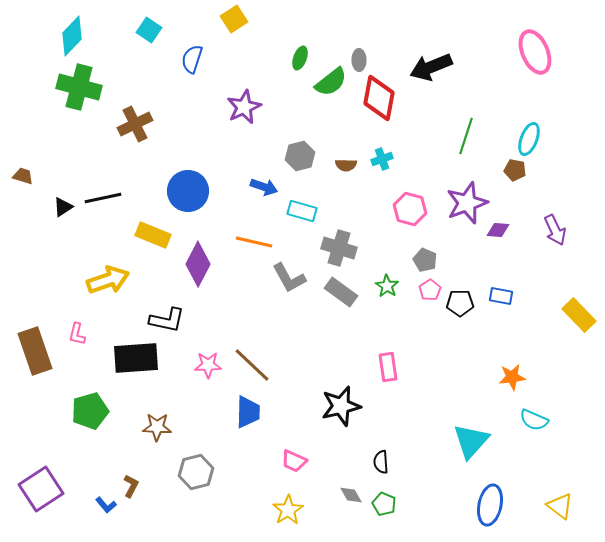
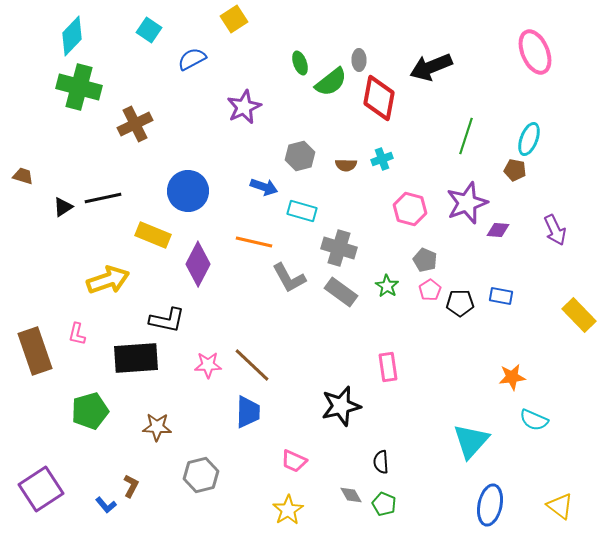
green ellipse at (300, 58): moved 5 px down; rotated 40 degrees counterclockwise
blue semicircle at (192, 59): rotated 44 degrees clockwise
gray hexagon at (196, 472): moved 5 px right, 3 px down
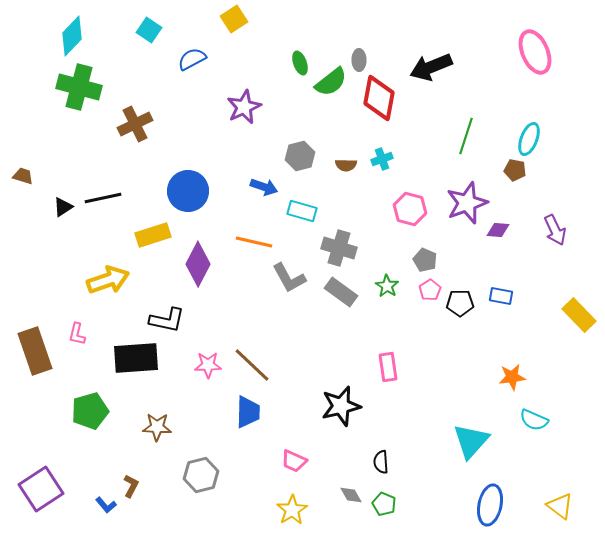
yellow rectangle at (153, 235): rotated 40 degrees counterclockwise
yellow star at (288, 510): moved 4 px right
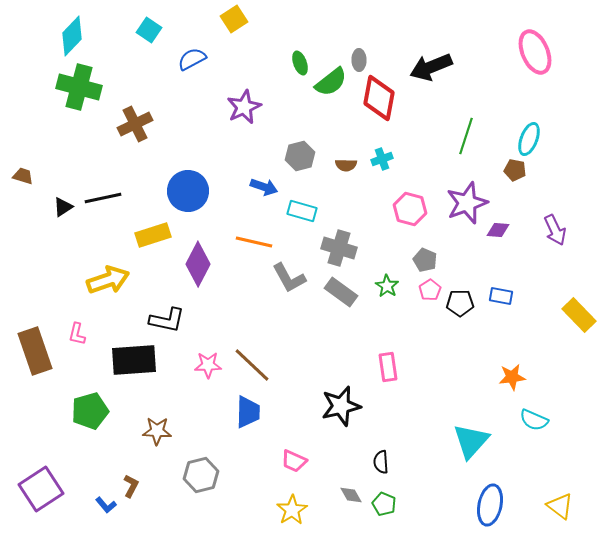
black rectangle at (136, 358): moved 2 px left, 2 px down
brown star at (157, 427): moved 4 px down
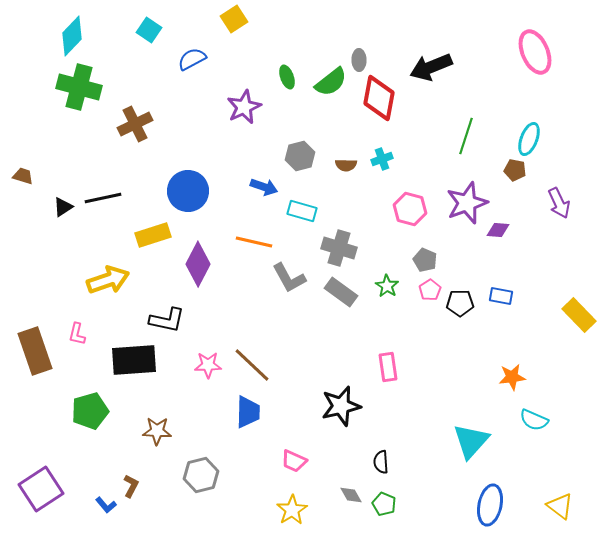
green ellipse at (300, 63): moved 13 px left, 14 px down
purple arrow at (555, 230): moved 4 px right, 27 px up
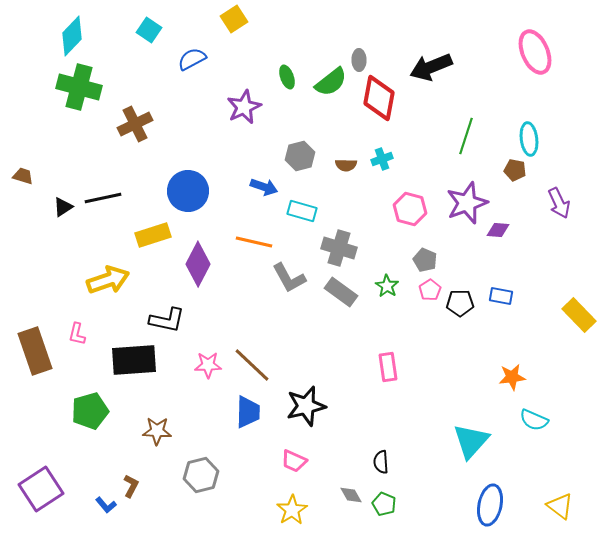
cyan ellipse at (529, 139): rotated 28 degrees counterclockwise
black star at (341, 406): moved 35 px left
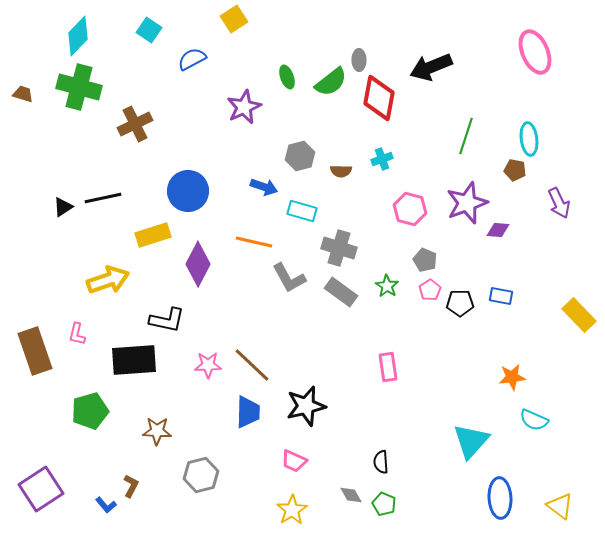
cyan diamond at (72, 36): moved 6 px right
brown semicircle at (346, 165): moved 5 px left, 6 px down
brown trapezoid at (23, 176): moved 82 px up
blue ellipse at (490, 505): moved 10 px right, 7 px up; rotated 15 degrees counterclockwise
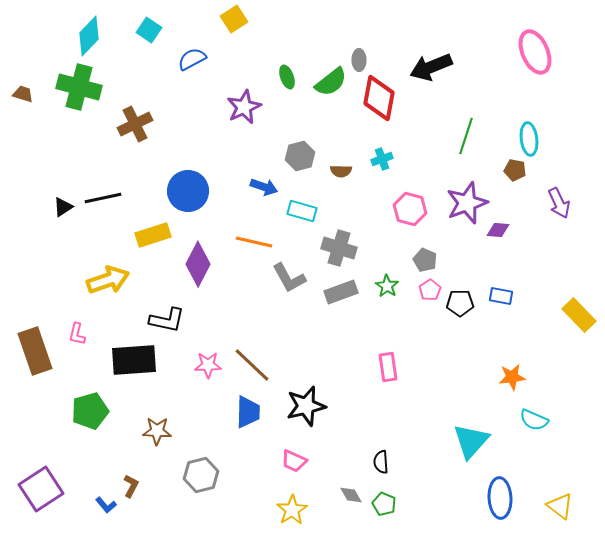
cyan diamond at (78, 36): moved 11 px right
gray rectangle at (341, 292): rotated 56 degrees counterclockwise
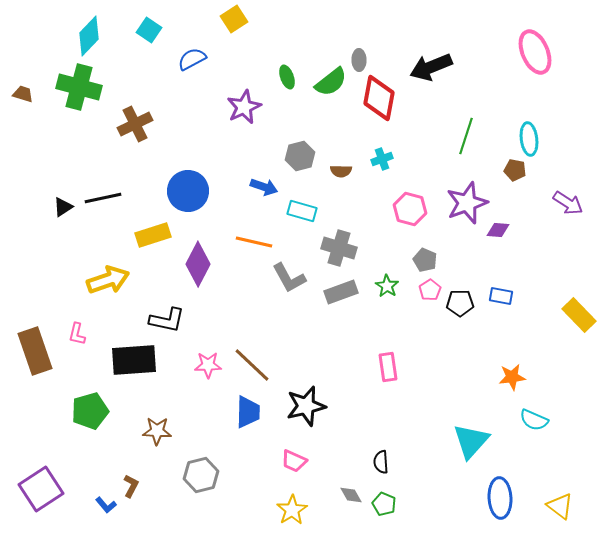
purple arrow at (559, 203): moved 9 px right; rotated 32 degrees counterclockwise
